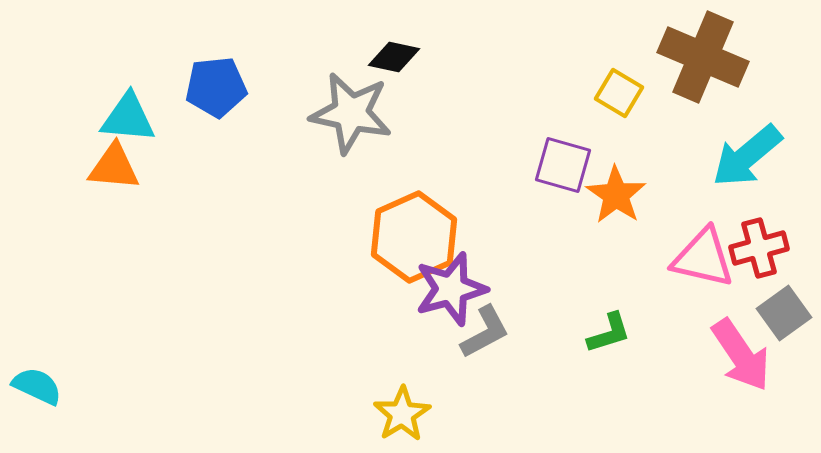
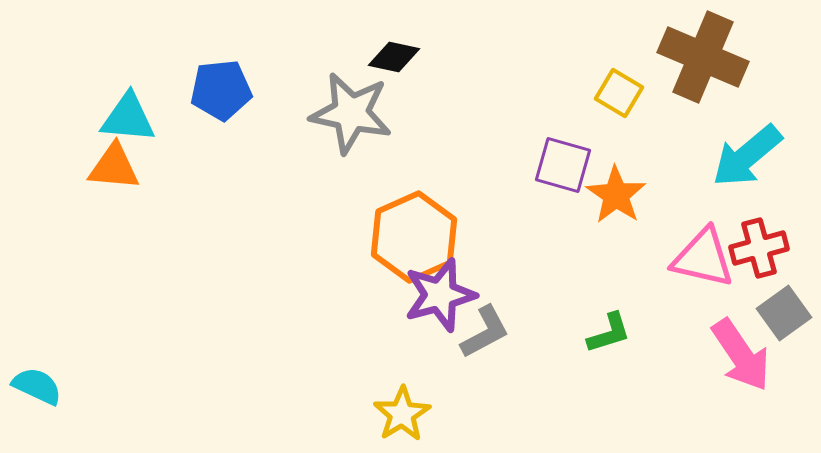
blue pentagon: moved 5 px right, 3 px down
purple star: moved 11 px left, 6 px down
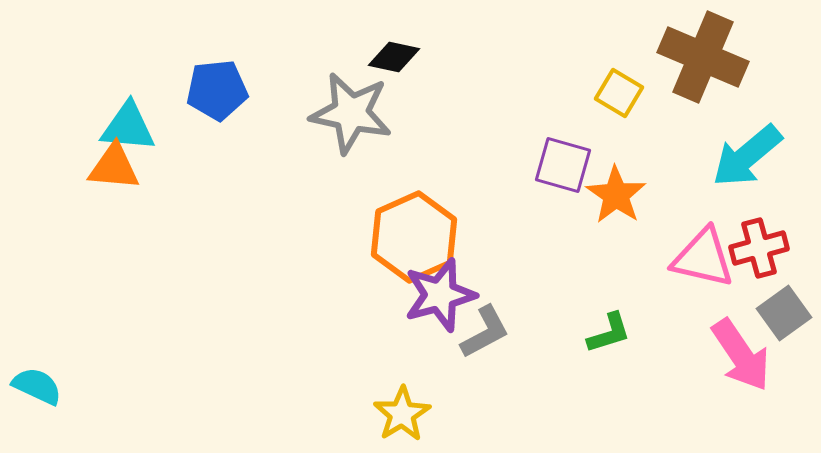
blue pentagon: moved 4 px left
cyan triangle: moved 9 px down
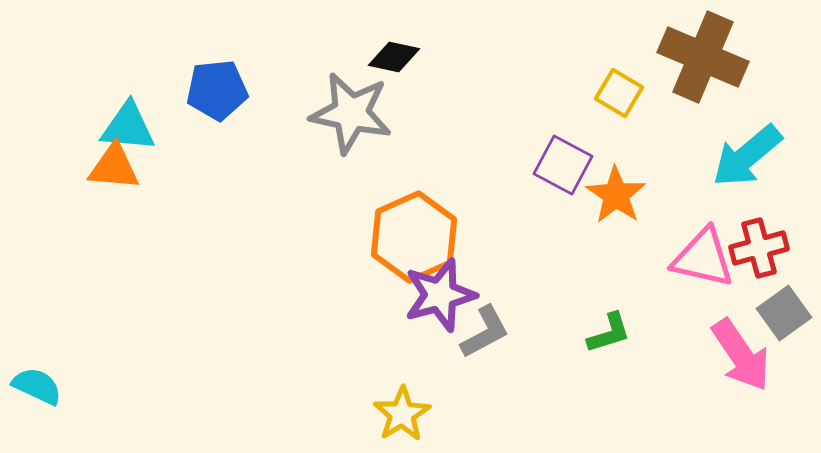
purple square: rotated 12 degrees clockwise
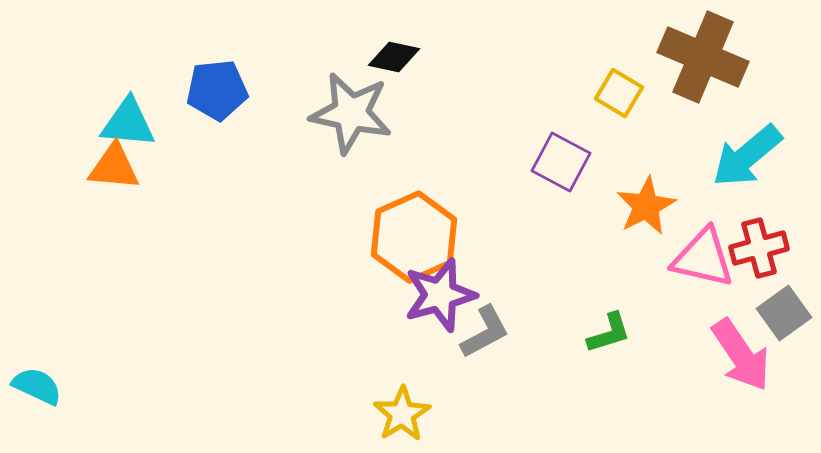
cyan triangle: moved 4 px up
purple square: moved 2 px left, 3 px up
orange star: moved 30 px right, 11 px down; rotated 10 degrees clockwise
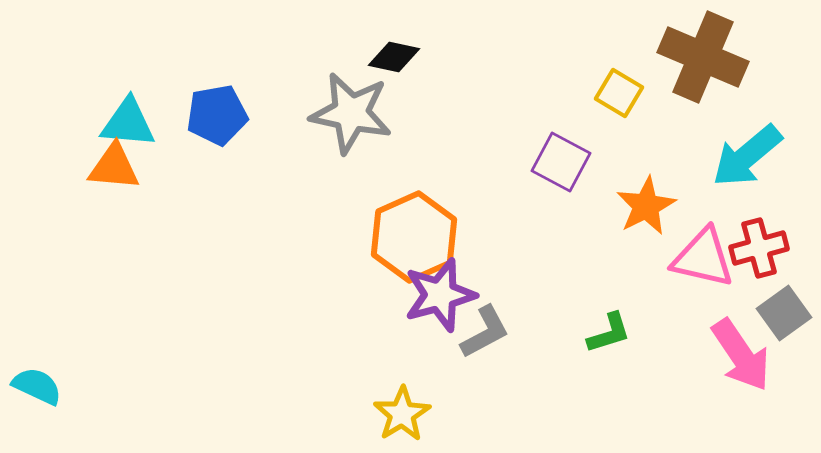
blue pentagon: moved 25 px down; rotated 4 degrees counterclockwise
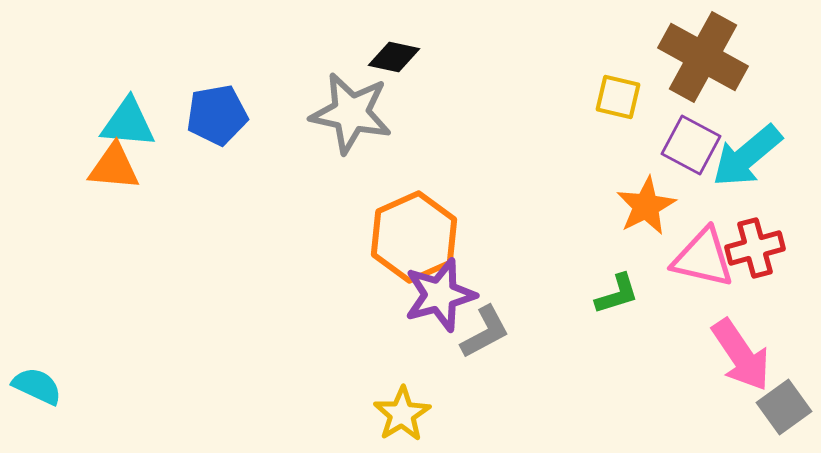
brown cross: rotated 6 degrees clockwise
yellow square: moved 1 px left, 4 px down; rotated 18 degrees counterclockwise
purple square: moved 130 px right, 17 px up
red cross: moved 4 px left
gray square: moved 94 px down
green L-shape: moved 8 px right, 39 px up
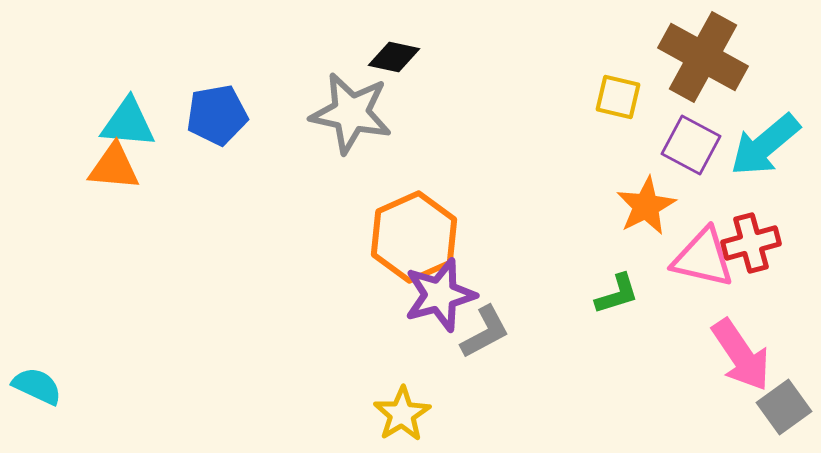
cyan arrow: moved 18 px right, 11 px up
red cross: moved 4 px left, 5 px up
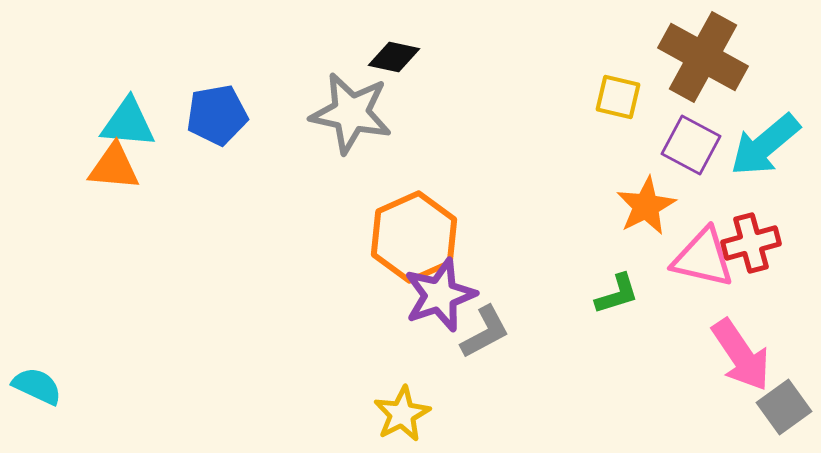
purple star: rotated 4 degrees counterclockwise
yellow star: rotated 4 degrees clockwise
